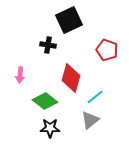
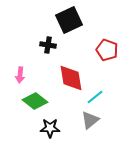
red diamond: rotated 24 degrees counterclockwise
green diamond: moved 10 px left
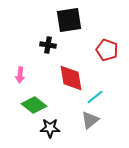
black square: rotated 16 degrees clockwise
green diamond: moved 1 px left, 4 px down
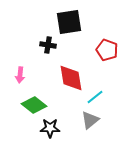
black square: moved 2 px down
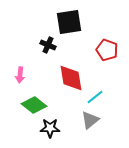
black cross: rotated 14 degrees clockwise
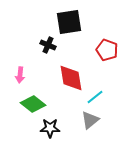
green diamond: moved 1 px left, 1 px up
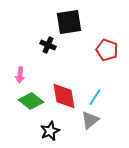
red diamond: moved 7 px left, 18 px down
cyan line: rotated 18 degrees counterclockwise
green diamond: moved 2 px left, 3 px up
black star: moved 3 px down; rotated 24 degrees counterclockwise
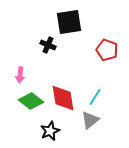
red diamond: moved 1 px left, 2 px down
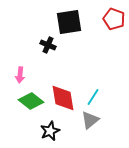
red pentagon: moved 7 px right, 31 px up
cyan line: moved 2 px left
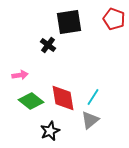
black cross: rotated 14 degrees clockwise
pink arrow: rotated 105 degrees counterclockwise
